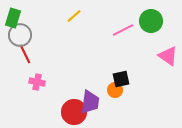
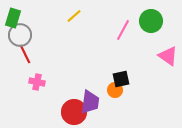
pink line: rotated 35 degrees counterclockwise
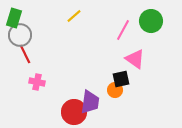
green rectangle: moved 1 px right
pink triangle: moved 33 px left, 3 px down
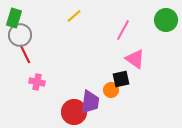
green circle: moved 15 px right, 1 px up
orange circle: moved 4 px left
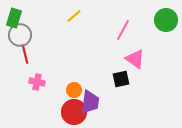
red line: rotated 12 degrees clockwise
orange circle: moved 37 px left
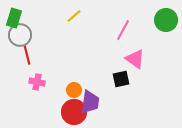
red line: moved 2 px right, 1 px down
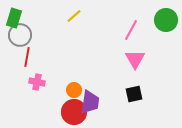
pink line: moved 8 px right
red line: moved 2 px down; rotated 24 degrees clockwise
pink triangle: rotated 25 degrees clockwise
black square: moved 13 px right, 15 px down
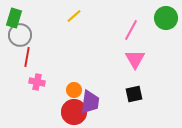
green circle: moved 2 px up
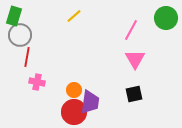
green rectangle: moved 2 px up
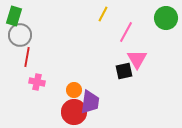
yellow line: moved 29 px right, 2 px up; rotated 21 degrees counterclockwise
pink line: moved 5 px left, 2 px down
pink triangle: moved 2 px right
black square: moved 10 px left, 23 px up
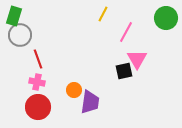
red line: moved 11 px right, 2 px down; rotated 30 degrees counterclockwise
red circle: moved 36 px left, 5 px up
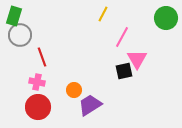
pink line: moved 4 px left, 5 px down
red line: moved 4 px right, 2 px up
purple trapezoid: moved 3 px down; rotated 130 degrees counterclockwise
